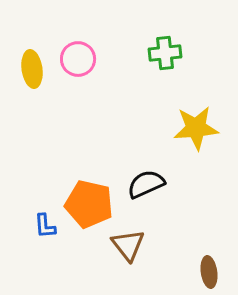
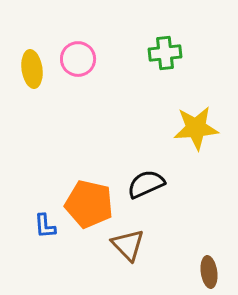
brown triangle: rotated 6 degrees counterclockwise
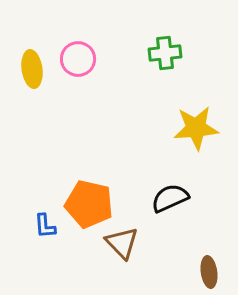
black semicircle: moved 24 px right, 14 px down
brown triangle: moved 6 px left, 2 px up
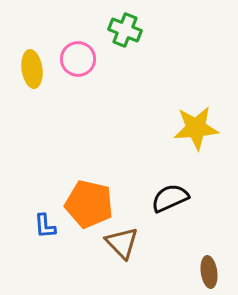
green cross: moved 40 px left, 23 px up; rotated 28 degrees clockwise
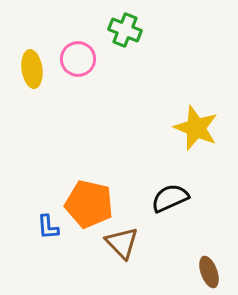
yellow star: rotated 27 degrees clockwise
blue L-shape: moved 3 px right, 1 px down
brown ellipse: rotated 12 degrees counterclockwise
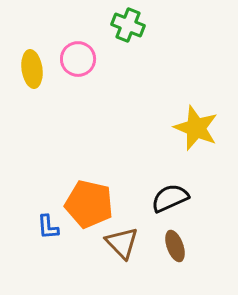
green cross: moved 3 px right, 5 px up
brown ellipse: moved 34 px left, 26 px up
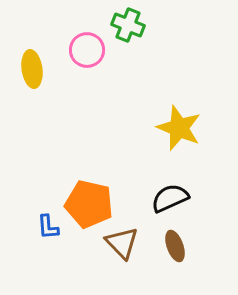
pink circle: moved 9 px right, 9 px up
yellow star: moved 17 px left
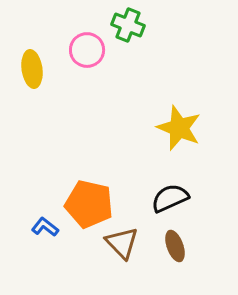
blue L-shape: moved 3 px left; rotated 132 degrees clockwise
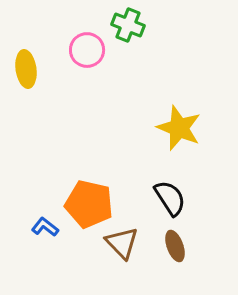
yellow ellipse: moved 6 px left
black semicircle: rotated 81 degrees clockwise
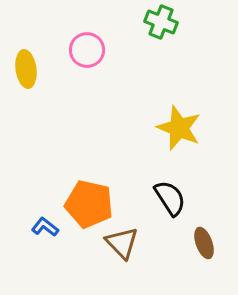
green cross: moved 33 px right, 3 px up
brown ellipse: moved 29 px right, 3 px up
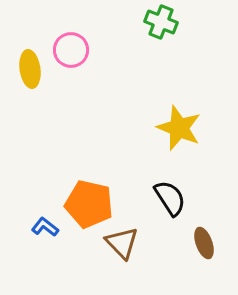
pink circle: moved 16 px left
yellow ellipse: moved 4 px right
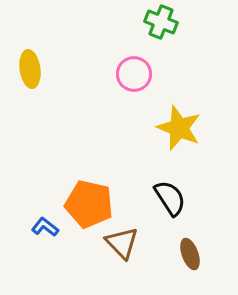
pink circle: moved 63 px right, 24 px down
brown ellipse: moved 14 px left, 11 px down
